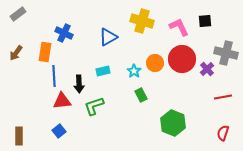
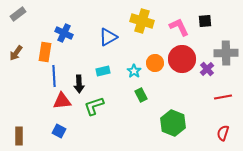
gray cross: rotated 15 degrees counterclockwise
blue square: rotated 24 degrees counterclockwise
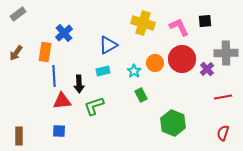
yellow cross: moved 1 px right, 2 px down
blue cross: rotated 24 degrees clockwise
blue triangle: moved 8 px down
blue square: rotated 24 degrees counterclockwise
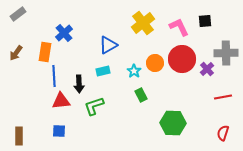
yellow cross: rotated 35 degrees clockwise
red triangle: moved 1 px left
green hexagon: rotated 20 degrees counterclockwise
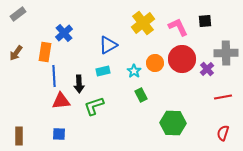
pink L-shape: moved 1 px left
blue square: moved 3 px down
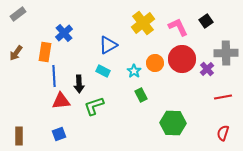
black square: moved 1 px right; rotated 32 degrees counterclockwise
cyan rectangle: rotated 40 degrees clockwise
blue square: rotated 24 degrees counterclockwise
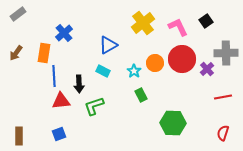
orange rectangle: moved 1 px left, 1 px down
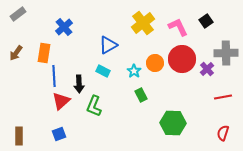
blue cross: moved 6 px up
red triangle: rotated 36 degrees counterclockwise
green L-shape: rotated 50 degrees counterclockwise
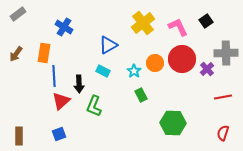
blue cross: rotated 18 degrees counterclockwise
brown arrow: moved 1 px down
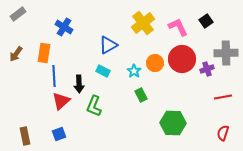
purple cross: rotated 24 degrees clockwise
brown rectangle: moved 6 px right; rotated 12 degrees counterclockwise
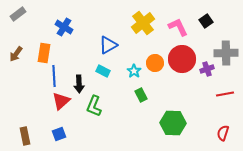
red line: moved 2 px right, 3 px up
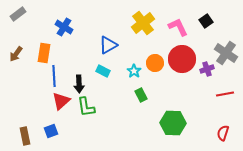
gray cross: rotated 35 degrees clockwise
green L-shape: moved 8 px left, 1 px down; rotated 30 degrees counterclockwise
blue square: moved 8 px left, 3 px up
